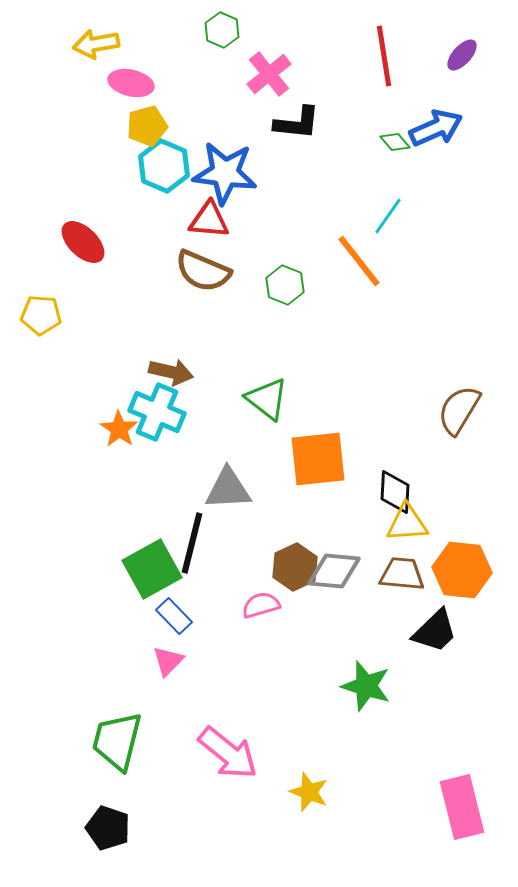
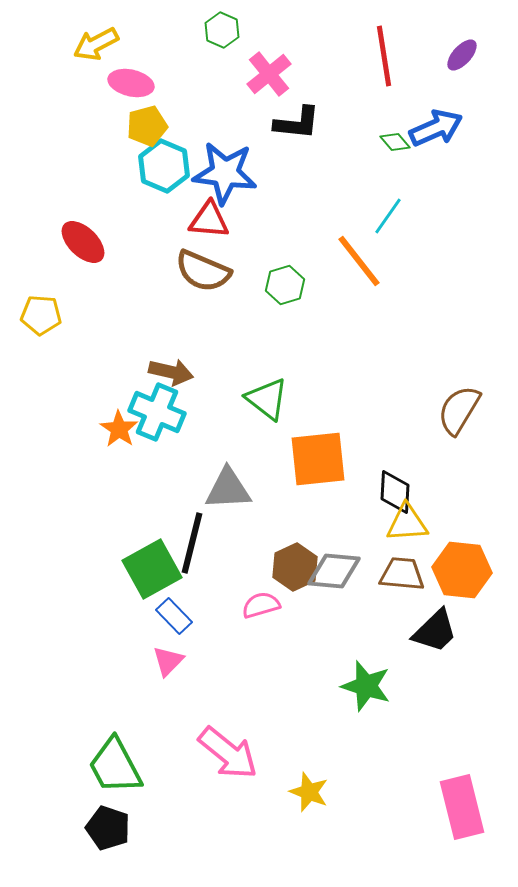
yellow arrow at (96, 44): rotated 18 degrees counterclockwise
green hexagon at (285, 285): rotated 21 degrees clockwise
green trapezoid at (117, 741): moved 2 px left, 25 px down; rotated 42 degrees counterclockwise
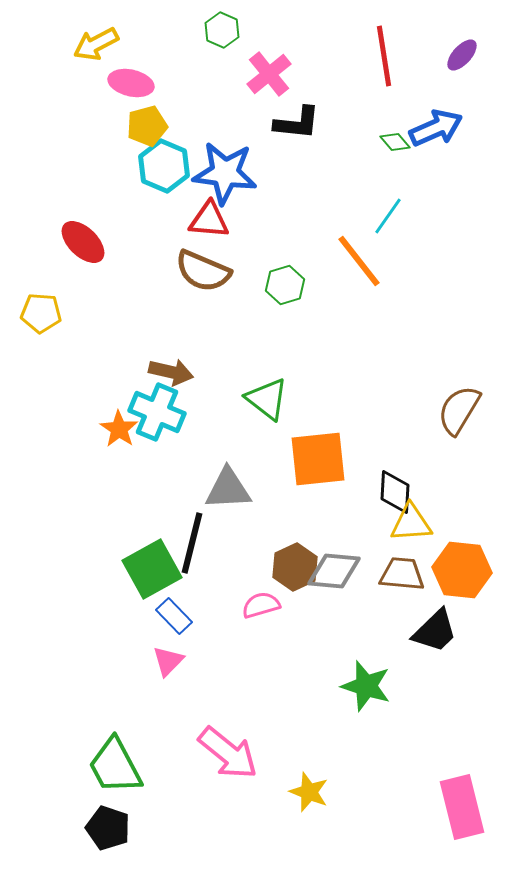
yellow pentagon at (41, 315): moved 2 px up
yellow triangle at (407, 523): moved 4 px right
